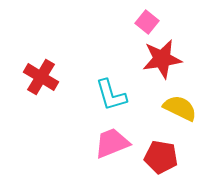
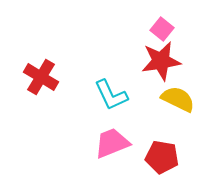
pink square: moved 15 px right, 7 px down
red star: moved 1 px left, 2 px down
cyan L-shape: rotated 9 degrees counterclockwise
yellow semicircle: moved 2 px left, 9 px up
red pentagon: moved 1 px right
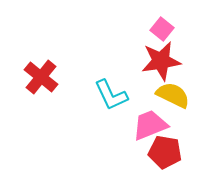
red cross: rotated 8 degrees clockwise
yellow semicircle: moved 5 px left, 4 px up
pink trapezoid: moved 38 px right, 18 px up
red pentagon: moved 3 px right, 5 px up
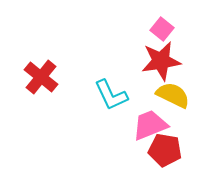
red pentagon: moved 2 px up
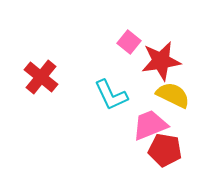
pink square: moved 33 px left, 13 px down
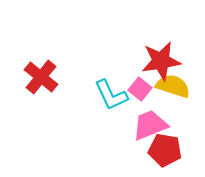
pink square: moved 11 px right, 47 px down
yellow semicircle: moved 9 px up; rotated 8 degrees counterclockwise
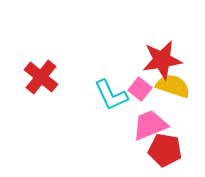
red star: moved 1 px right, 1 px up
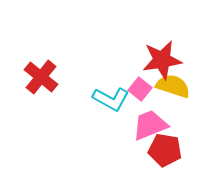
cyan L-shape: moved 4 px down; rotated 36 degrees counterclockwise
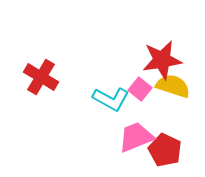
red cross: rotated 8 degrees counterclockwise
pink trapezoid: moved 14 px left, 12 px down
red pentagon: rotated 16 degrees clockwise
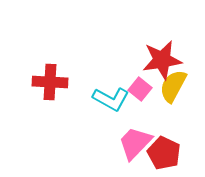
red cross: moved 9 px right, 5 px down; rotated 28 degrees counterclockwise
yellow semicircle: rotated 80 degrees counterclockwise
pink trapezoid: moved 1 px left, 6 px down; rotated 24 degrees counterclockwise
red pentagon: moved 1 px left, 3 px down
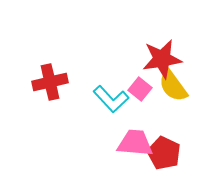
red star: moved 1 px up
red cross: rotated 16 degrees counterclockwise
yellow semicircle: rotated 64 degrees counterclockwise
cyan L-shape: rotated 18 degrees clockwise
pink trapezoid: rotated 51 degrees clockwise
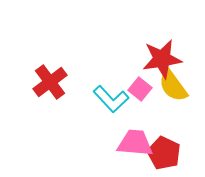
red cross: rotated 24 degrees counterclockwise
